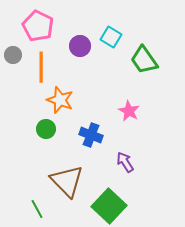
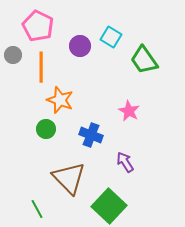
brown triangle: moved 2 px right, 3 px up
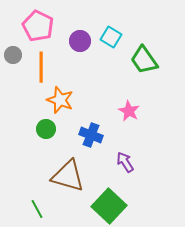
purple circle: moved 5 px up
brown triangle: moved 1 px left, 2 px up; rotated 30 degrees counterclockwise
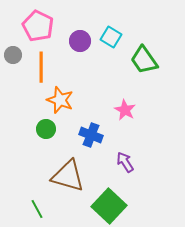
pink star: moved 4 px left, 1 px up
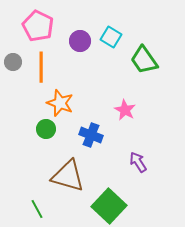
gray circle: moved 7 px down
orange star: moved 3 px down
purple arrow: moved 13 px right
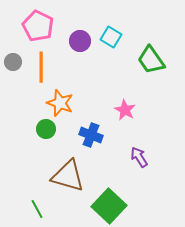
green trapezoid: moved 7 px right
purple arrow: moved 1 px right, 5 px up
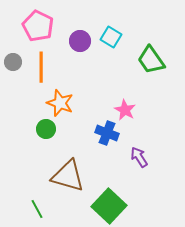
blue cross: moved 16 px right, 2 px up
